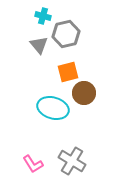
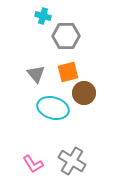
gray hexagon: moved 2 px down; rotated 12 degrees clockwise
gray triangle: moved 3 px left, 29 px down
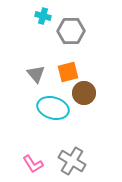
gray hexagon: moved 5 px right, 5 px up
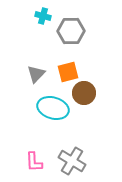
gray triangle: rotated 24 degrees clockwise
pink L-shape: moved 1 px right, 2 px up; rotated 30 degrees clockwise
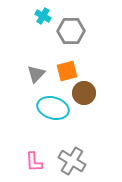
cyan cross: rotated 14 degrees clockwise
orange square: moved 1 px left, 1 px up
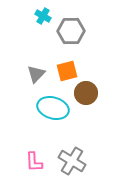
brown circle: moved 2 px right
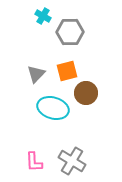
gray hexagon: moved 1 px left, 1 px down
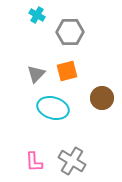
cyan cross: moved 6 px left, 1 px up
brown circle: moved 16 px right, 5 px down
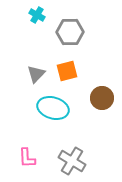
pink L-shape: moved 7 px left, 4 px up
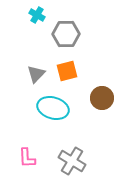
gray hexagon: moved 4 px left, 2 px down
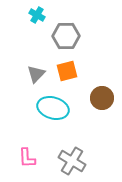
gray hexagon: moved 2 px down
